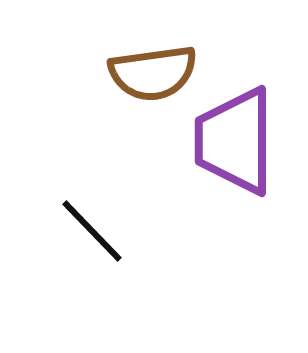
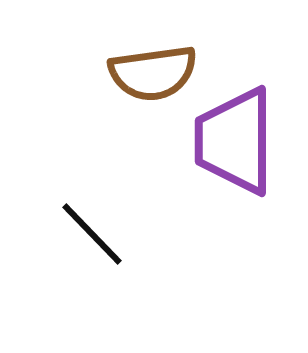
black line: moved 3 px down
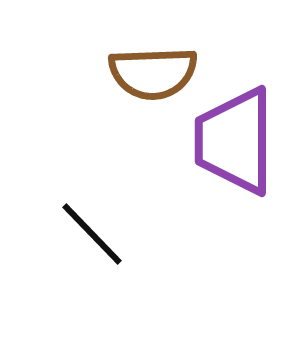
brown semicircle: rotated 6 degrees clockwise
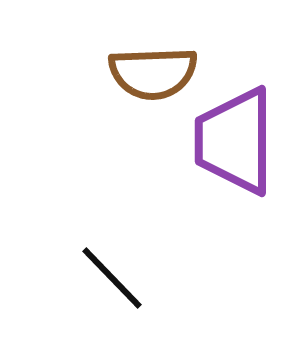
black line: moved 20 px right, 44 px down
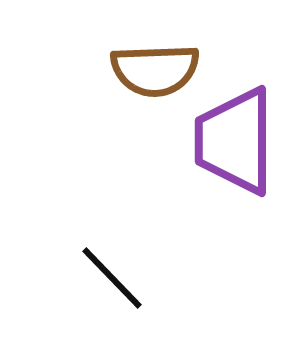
brown semicircle: moved 2 px right, 3 px up
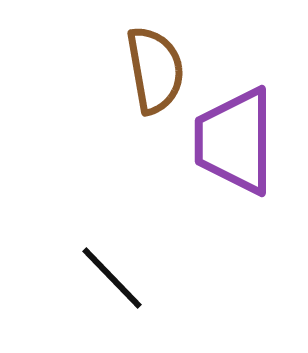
brown semicircle: rotated 98 degrees counterclockwise
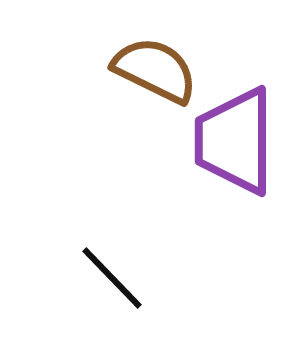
brown semicircle: rotated 54 degrees counterclockwise
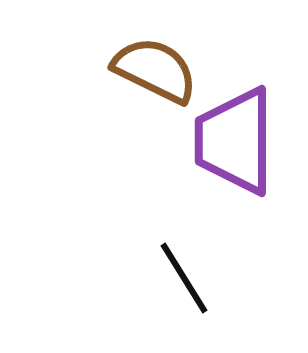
black line: moved 72 px right; rotated 12 degrees clockwise
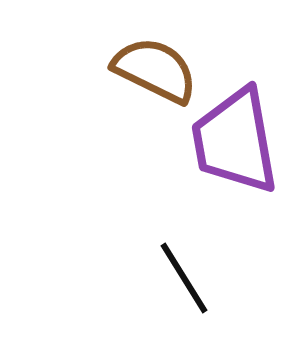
purple trapezoid: rotated 10 degrees counterclockwise
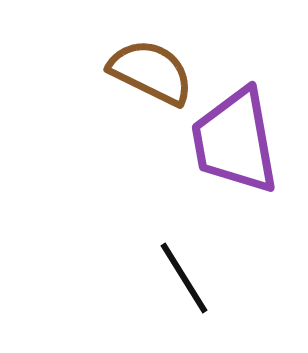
brown semicircle: moved 4 px left, 2 px down
